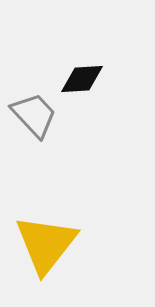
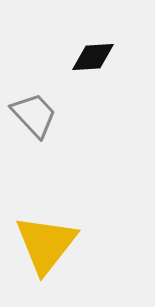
black diamond: moved 11 px right, 22 px up
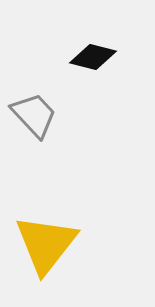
black diamond: rotated 18 degrees clockwise
